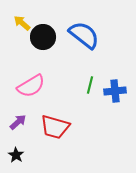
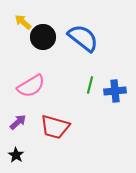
yellow arrow: moved 1 px right, 1 px up
blue semicircle: moved 1 px left, 3 px down
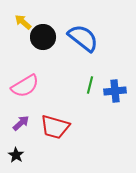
pink semicircle: moved 6 px left
purple arrow: moved 3 px right, 1 px down
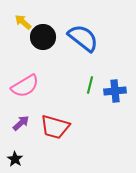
black star: moved 1 px left, 4 px down
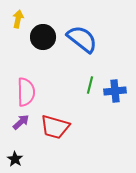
yellow arrow: moved 5 px left, 3 px up; rotated 60 degrees clockwise
blue semicircle: moved 1 px left, 1 px down
pink semicircle: moved 1 px right, 6 px down; rotated 60 degrees counterclockwise
purple arrow: moved 1 px up
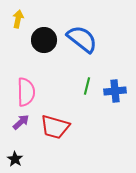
black circle: moved 1 px right, 3 px down
green line: moved 3 px left, 1 px down
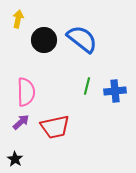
red trapezoid: rotated 28 degrees counterclockwise
